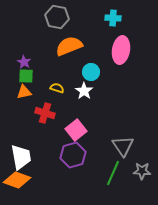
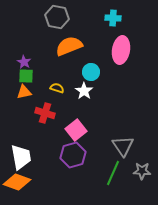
orange diamond: moved 2 px down
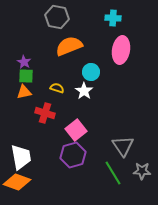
green line: rotated 55 degrees counterclockwise
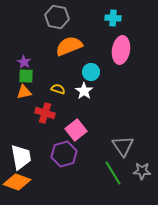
yellow semicircle: moved 1 px right, 1 px down
purple hexagon: moved 9 px left, 1 px up
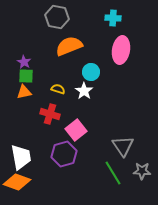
red cross: moved 5 px right, 1 px down
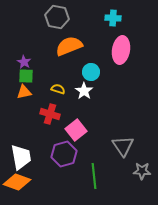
green line: moved 19 px left, 3 px down; rotated 25 degrees clockwise
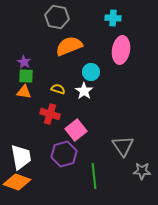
orange triangle: rotated 21 degrees clockwise
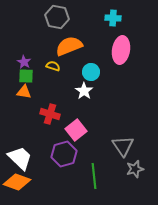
yellow semicircle: moved 5 px left, 23 px up
white trapezoid: moved 1 px left, 1 px down; rotated 36 degrees counterclockwise
gray star: moved 7 px left, 2 px up; rotated 18 degrees counterclockwise
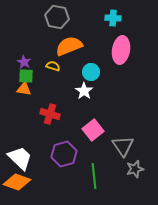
orange triangle: moved 3 px up
pink square: moved 17 px right
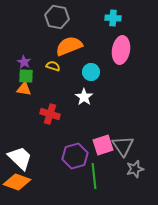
white star: moved 6 px down
pink square: moved 10 px right, 15 px down; rotated 20 degrees clockwise
purple hexagon: moved 11 px right, 2 px down
